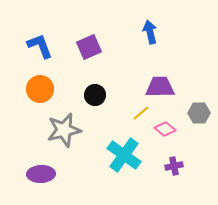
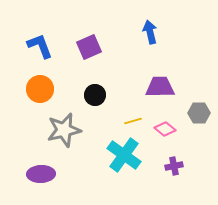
yellow line: moved 8 px left, 8 px down; rotated 24 degrees clockwise
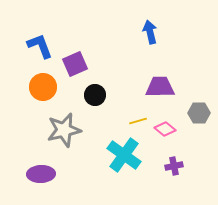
purple square: moved 14 px left, 17 px down
orange circle: moved 3 px right, 2 px up
yellow line: moved 5 px right
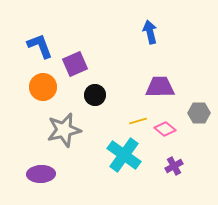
purple cross: rotated 18 degrees counterclockwise
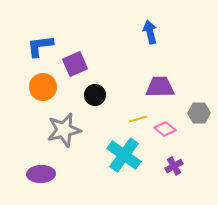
blue L-shape: rotated 76 degrees counterclockwise
yellow line: moved 2 px up
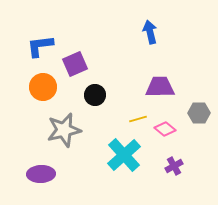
cyan cross: rotated 12 degrees clockwise
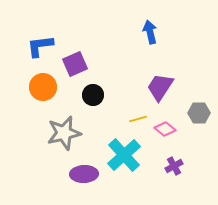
purple trapezoid: rotated 56 degrees counterclockwise
black circle: moved 2 px left
gray star: moved 3 px down
purple ellipse: moved 43 px right
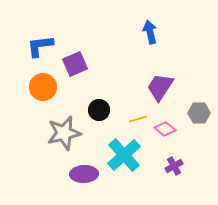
black circle: moved 6 px right, 15 px down
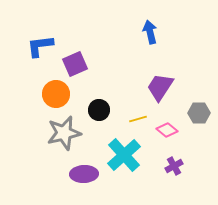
orange circle: moved 13 px right, 7 px down
pink diamond: moved 2 px right, 1 px down
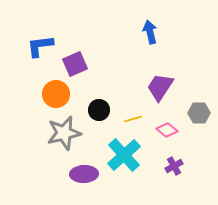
yellow line: moved 5 px left
